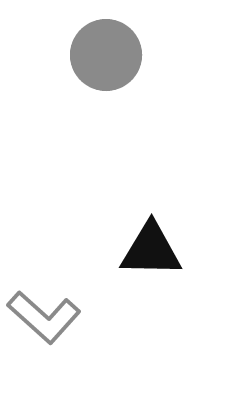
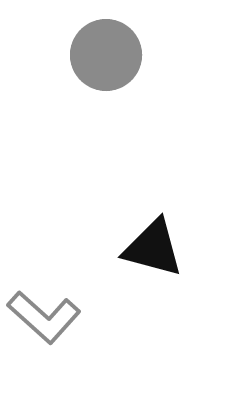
black triangle: moved 2 px right, 2 px up; rotated 14 degrees clockwise
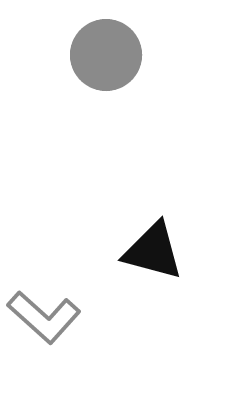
black triangle: moved 3 px down
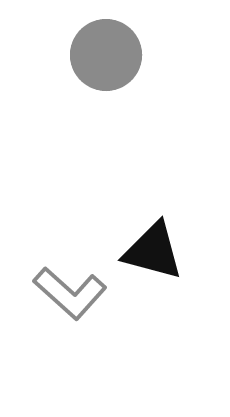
gray L-shape: moved 26 px right, 24 px up
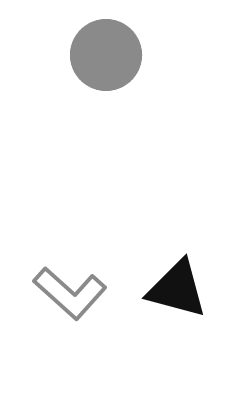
black triangle: moved 24 px right, 38 px down
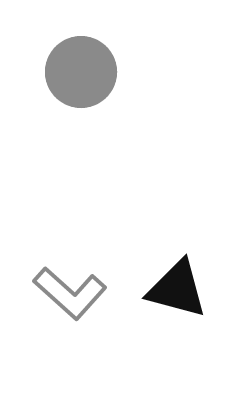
gray circle: moved 25 px left, 17 px down
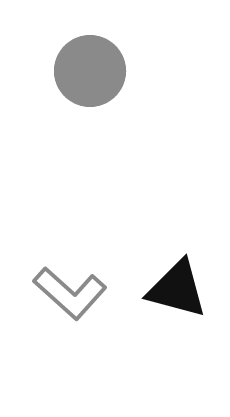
gray circle: moved 9 px right, 1 px up
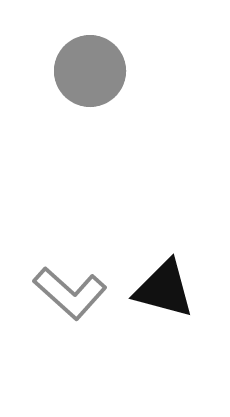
black triangle: moved 13 px left
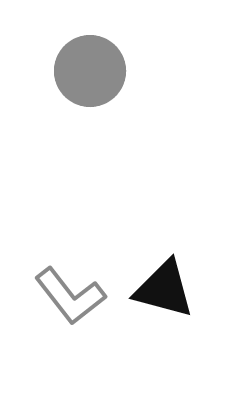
gray L-shape: moved 3 px down; rotated 10 degrees clockwise
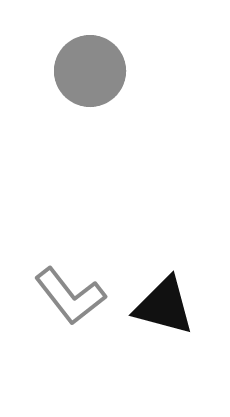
black triangle: moved 17 px down
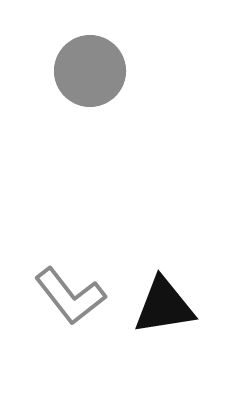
black triangle: rotated 24 degrees counterclockwise
